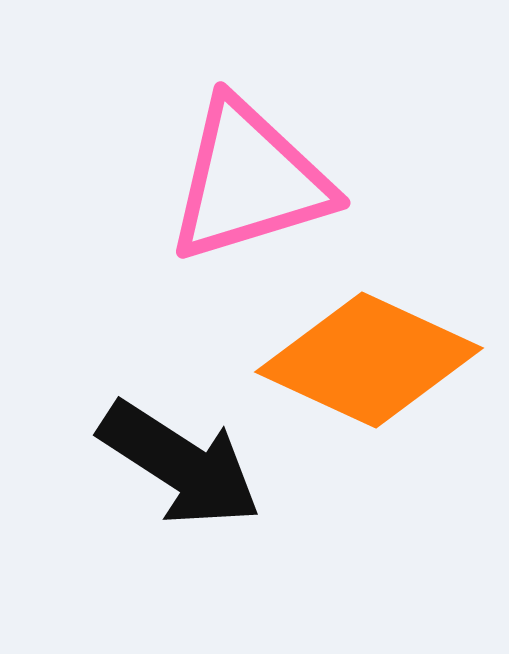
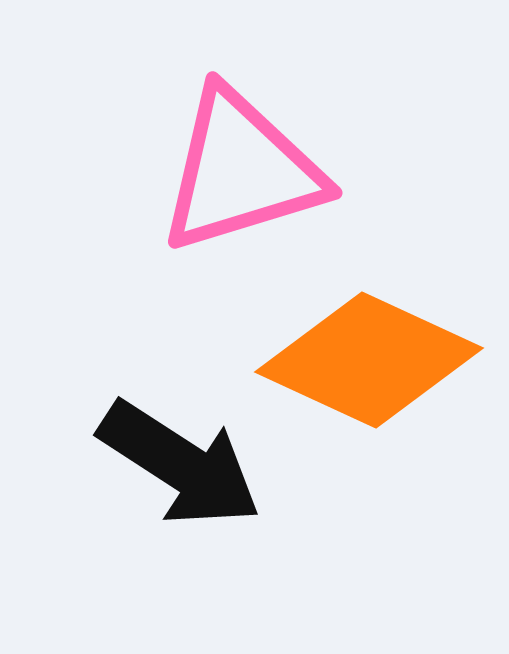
pink triangle: moved 8 px left, 10 px up
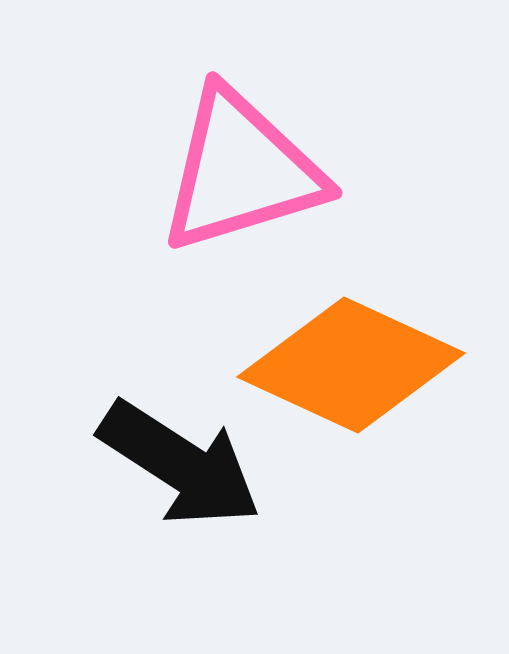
orange diamond: moved 18 px left, 5 px down
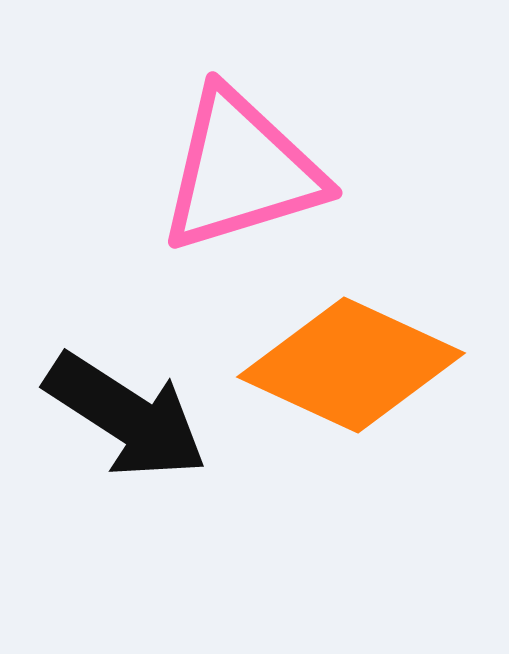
black arrow: moved 54 px left, 48 px up
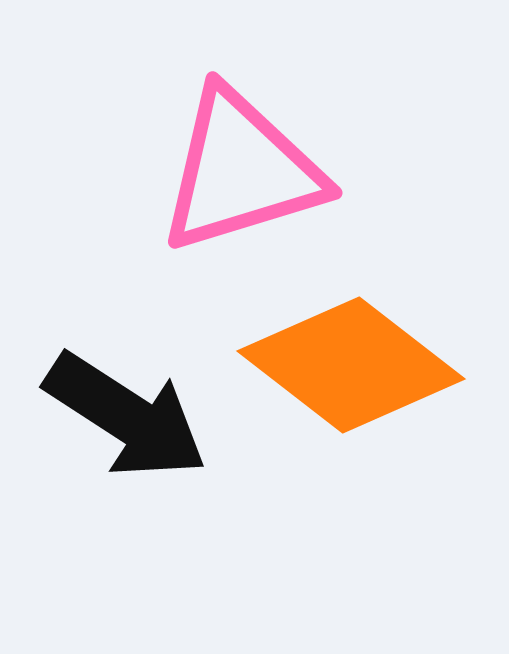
orange diamond: rotated 13 degrees clockwise
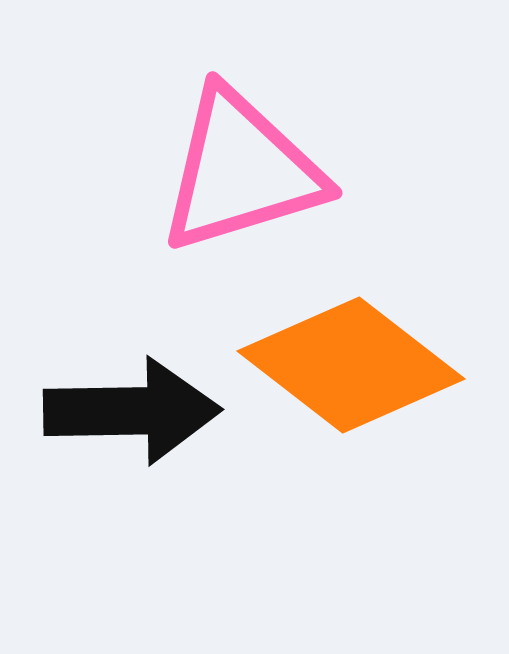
black arrow: moved 6 px right, 5 px up; rotated 34 degrees counterclockwise
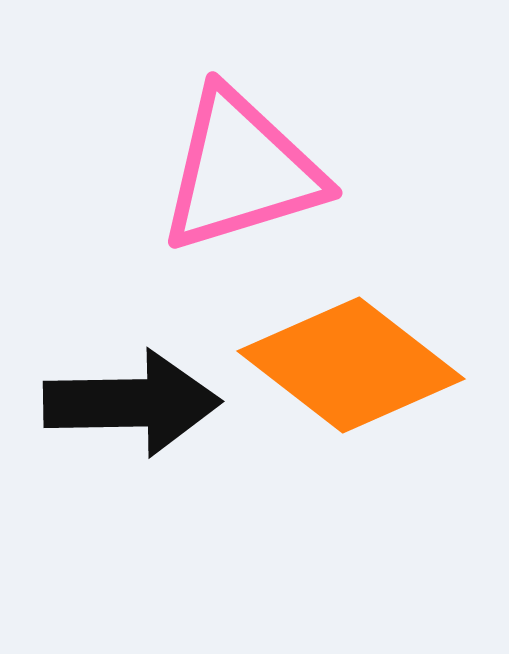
black arrow: moved 8 px up
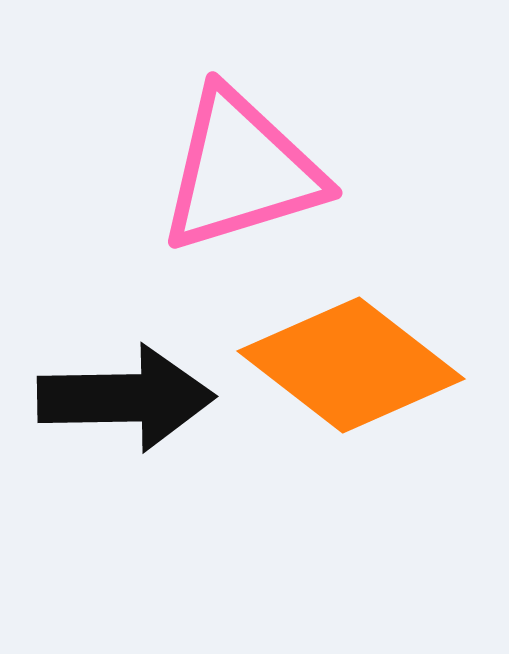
black arrow: moved 6 px left, 5 px up
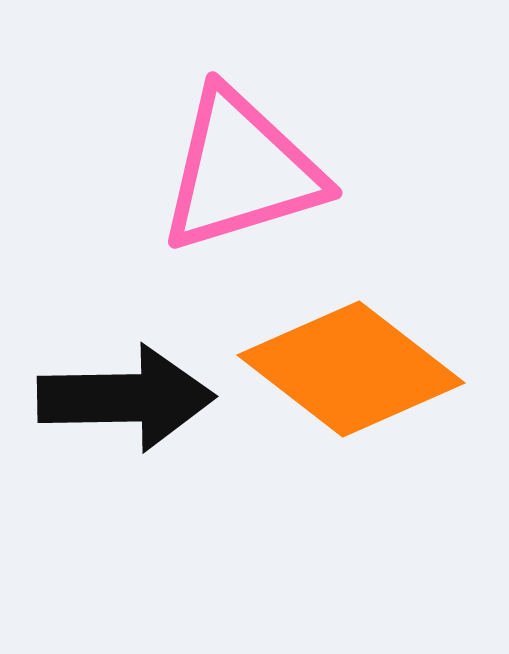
orange diamond: moved 4 px down
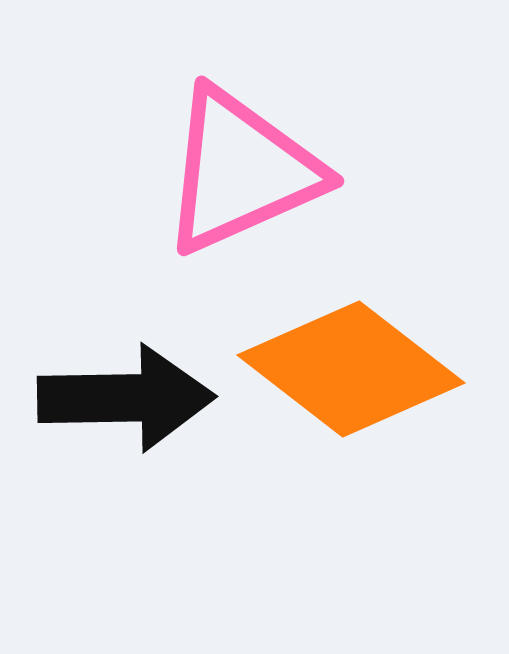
pink triangle: rotated 7 degrees counterclockwise
